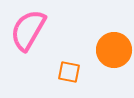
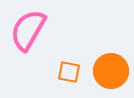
orange circle: moved 3 px left, 21 px down
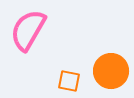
orange square: moved 9 px down
